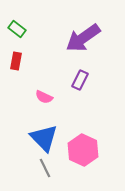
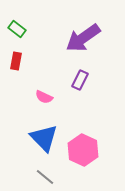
gray line: moved 9 px down; rotated 24 degrees counterclockwise
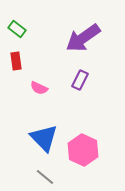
red rectangle: rotated 18 degrees counterclockwise
pink semicircle: moved 5 px left, 9 px up
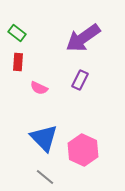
green rectangle: moved 4 px down
red rectangle: moved 2 px right, 1 px down; rotated 12 degrees clockwise
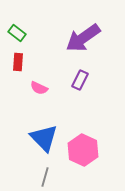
gray line: rotated 66 degrees clockwise
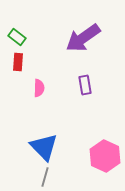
green rectangle: moved 4 px down
purple rectangle: moved 5 px right, 5 px down; rotated 36 degrees counterclockwise
pink semicircle: rotated 114 degrees counterclockwise
blue triangle: moved 9 px down
pink hexagon: moved 22 px right, 6 px down
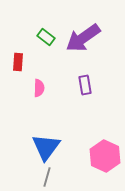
green rectangle: moved 29 px right
blue triangle: moved 2 px right; rotated 20 degrees clockwise
gray line: moved 2 px right
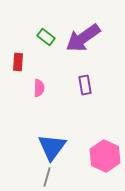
blue triangle: moved 6 px right
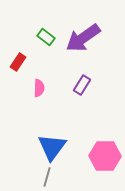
red rectangle: rotated 30 degrees clockwise
purple rectangle: moved 3 px left; rotated 42 degrees clockwise
pink hexagon: rotated 24 degrees counterclockwise
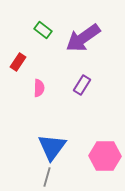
green rectangle: moved 3 px left, 7 px up
